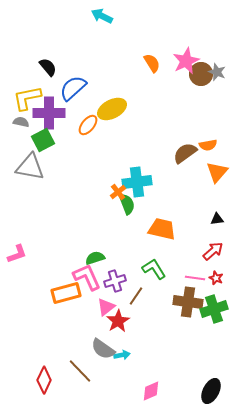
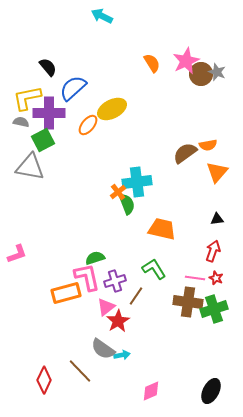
red arrow at (213, 251): rotated 30 degrees counterclockwise
pink L-shape at (87, 277): rotated 12 degrees clockwise
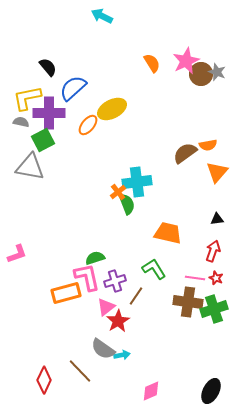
orange trapezoid at (162, 229): moved 6 px right, 4 px down
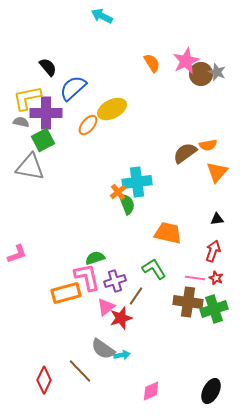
purple cross at (49, 113): moved 3 px left
red star at (118, 321): moved 3 px right, 3 px up; rotated 15 degrees clockwise
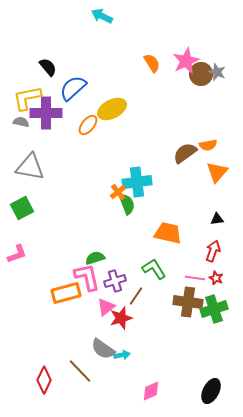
green square at (43, 140): moved 21 px left, 68 px down
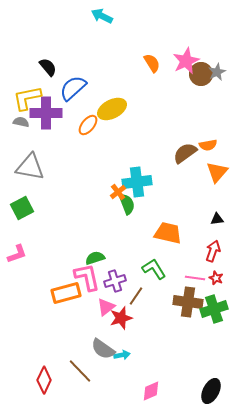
gray star at (217, 72): rotated 24 degrees clockwise
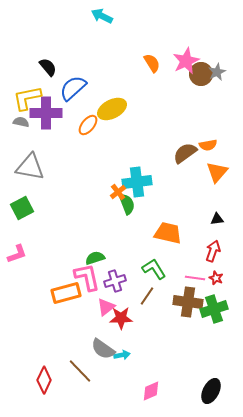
brown line at (136, 296): moved 11 px right
red star at (121, 318): rotated 15 degrees clockwise
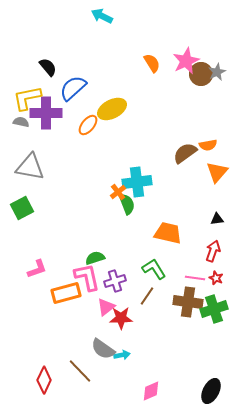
pink L-shape at (17, 254): moved 20 px right, 15 px down
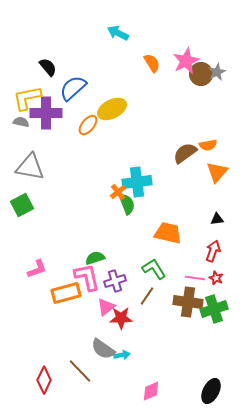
cyan arrow at (102, 16): moved 16 px right, 17 px down
green square at (22, 208): moved 3 px up
